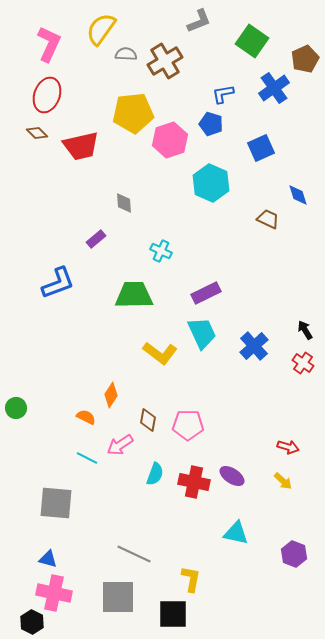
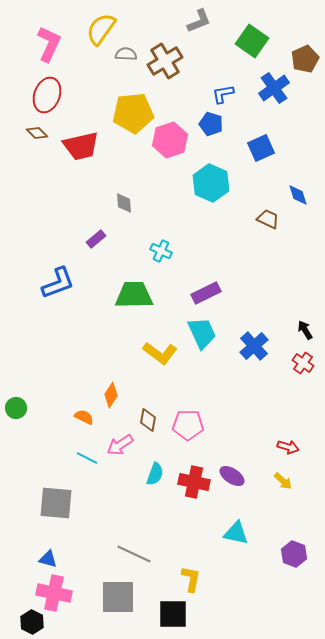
orange semicircle at (86, 417): moved 2 px left
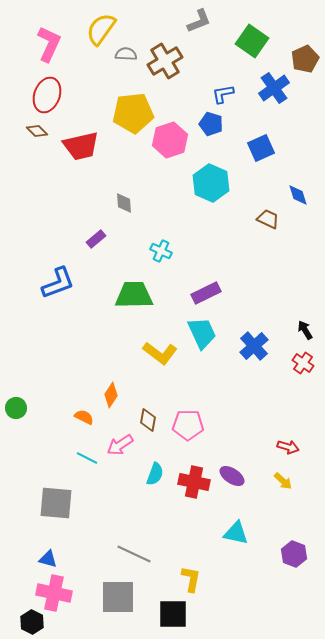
brown diamond at (37, 133): moved 2 px up
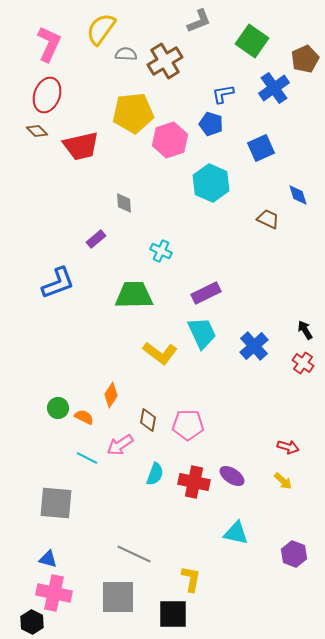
green circle at (16, 408): moved 42 px right
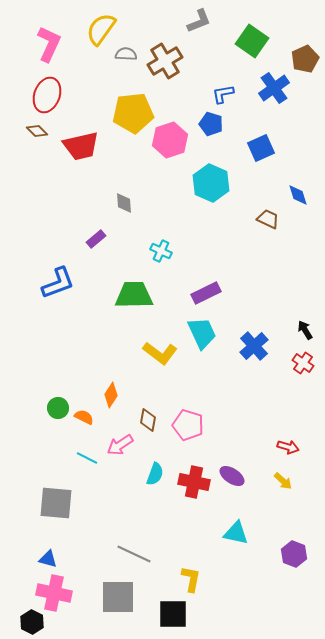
pink pentagon at (188, 425): rotated 16 degrees clockwise
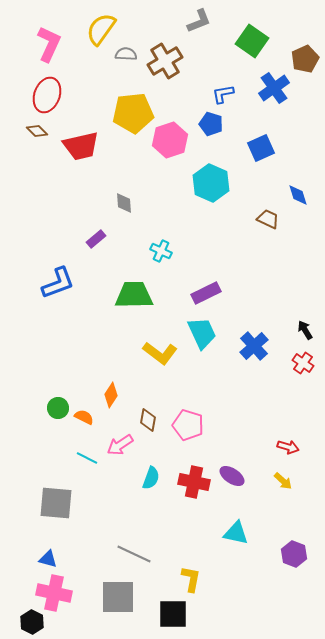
cyan semicircle at (155, 474): moved 4 px left, 4 px down
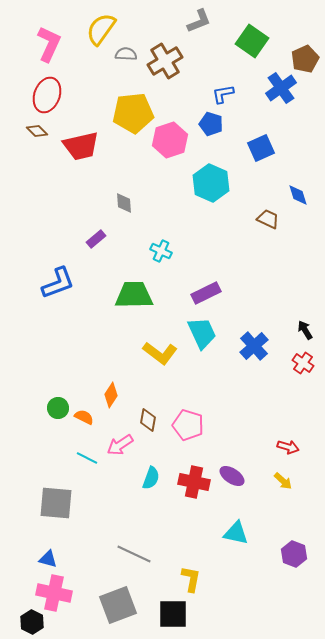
blue cross at (274, 88): moved 7 px right
gray square at (118, 597): moved 8 px down; rotated 21 degrees counterclockwise
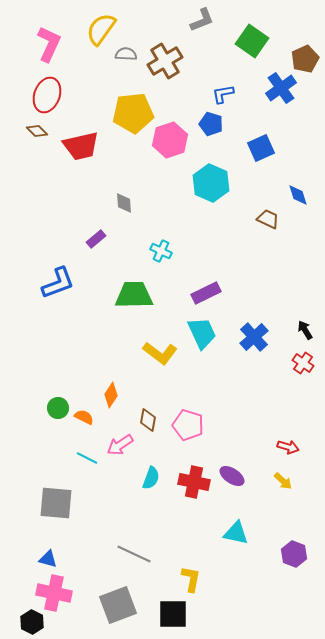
gray L-shape at (199, 21): moved 3 px right, 1 px up
blue cross at (254, 346): moved 9 px up
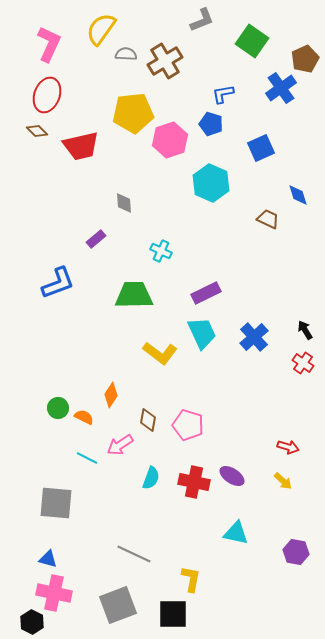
purple hexagon at (294, 554): moved 2 px right, 2 px up; rotated 10 degrees counterclockwise
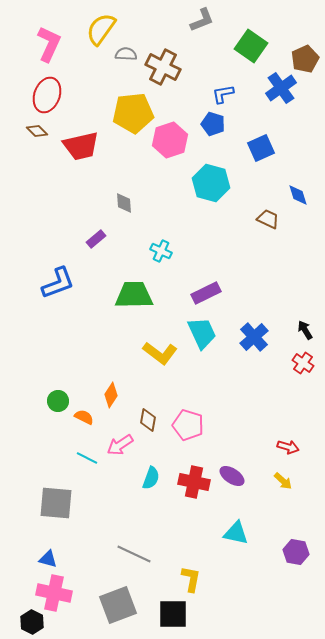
green square at (252, 41): moved 1 px left, 5 px down
brown cross at (165, 61): moved 2 px left, 6 px down; rotated 32 degrees counterclockwise
blue pentagon at (211, 124): moved 2 px right
cyan hexagon at (211, 183): rotated 9 degrees counterclockwise
green circle at (58, 408): moved 7 px up
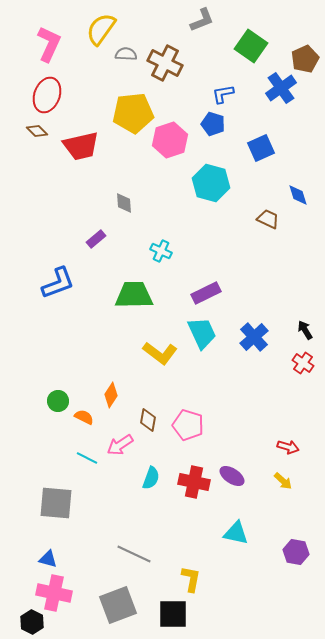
brown cross at (163, 67): moved 2 px right, 4 px up
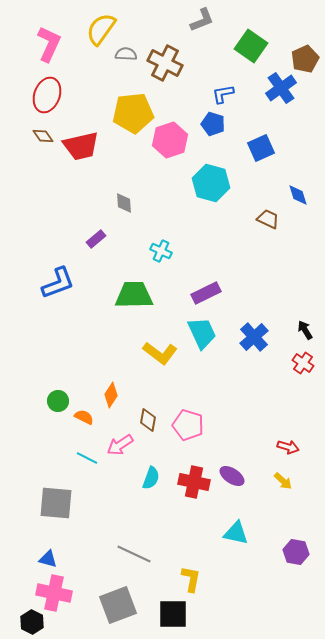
brown diamond at (37, 131): moved 6 px right, 5 px down; rotated 10 degrees clockwise
